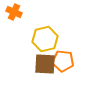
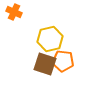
yellow hexagon: moved 5 px right
brown square: rotated 15 degrees clockwise
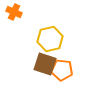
orange pentagon: moved 1 px left, 9 px down
